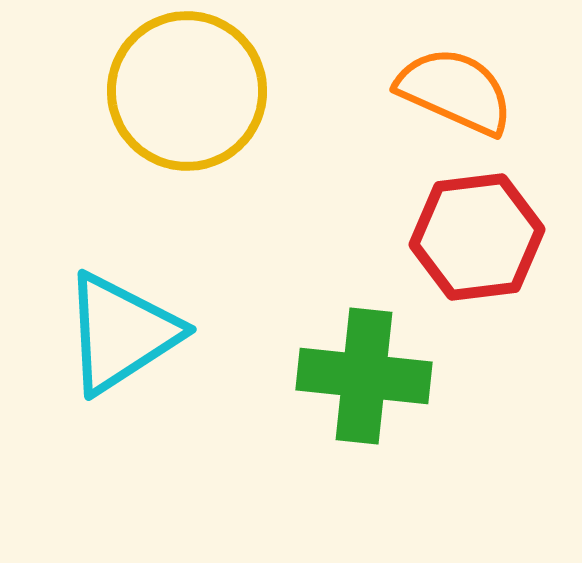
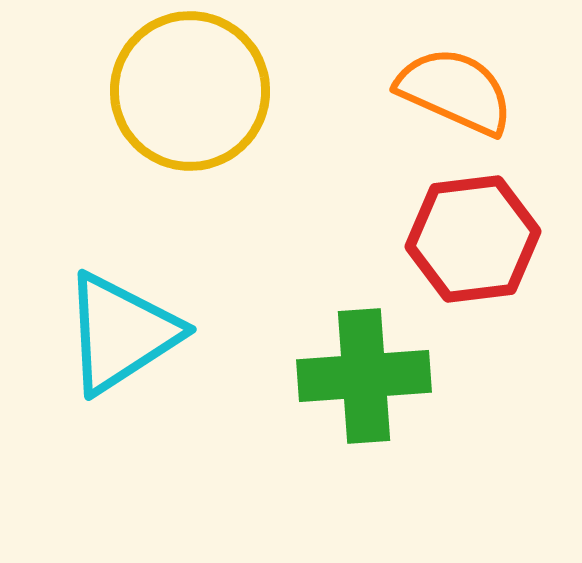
yellow circle: moved 3 px right
red hexagon: moved 4 px left, 2 px down
green cross: rotated 10 degrees counterclockwise
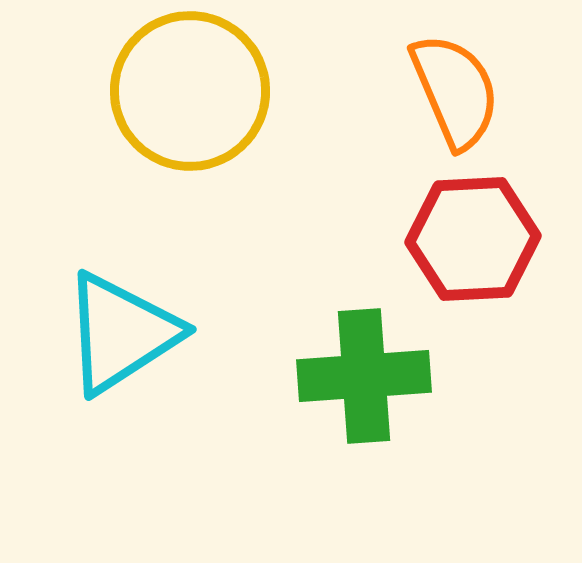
orange semicircle: rotated 43 degrees clockwise
red hexagon: rotated 4 degrees clockwise
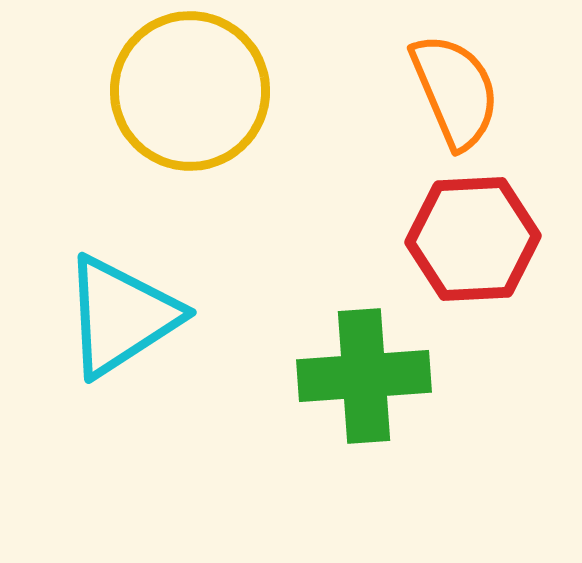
cyan triangle: moved 17 px up
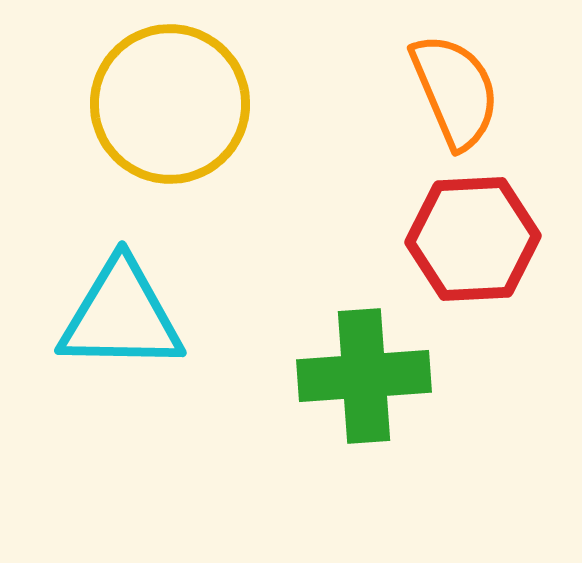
yellow circle: moved 20 px left, 13 px down
cyan triangle: rotated 34 degrees clockwise
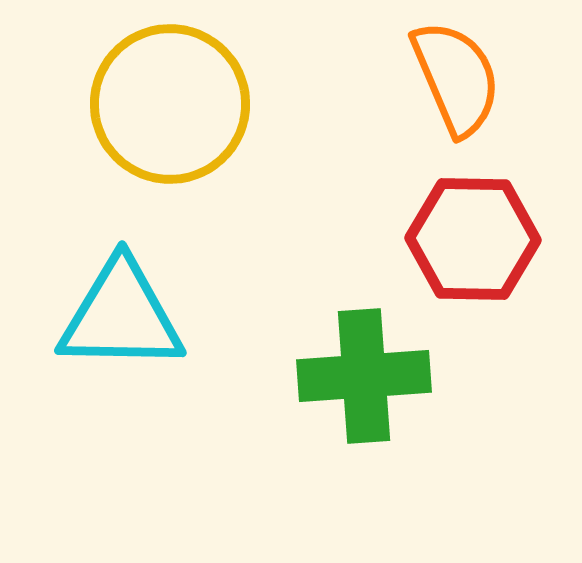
orange semicircle: moved 1 px right, 13 px up
red hexagon: rotated 4 degrees clockwise
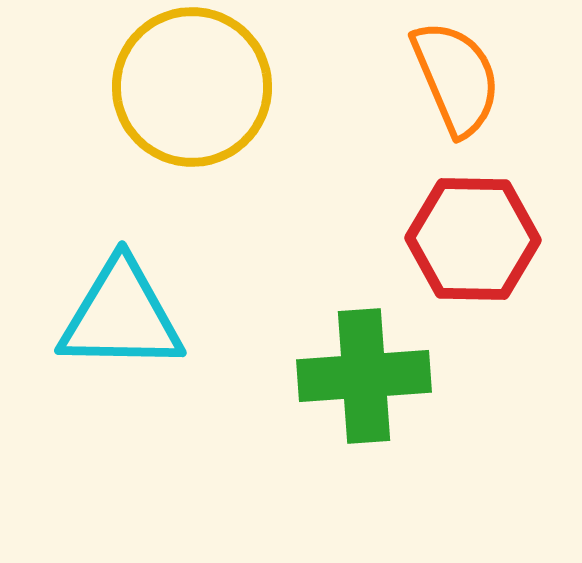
yellow circle: moved 22 px right, 17 px up
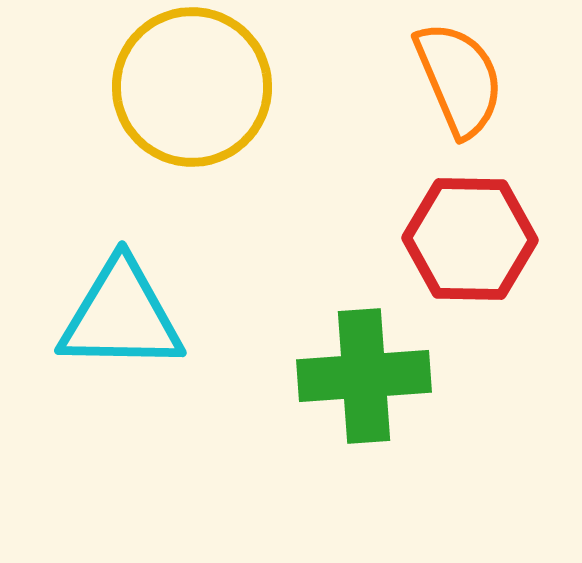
orange semicircle: moved 3 px right, 1 px down
red hexagon: moved 3 px left
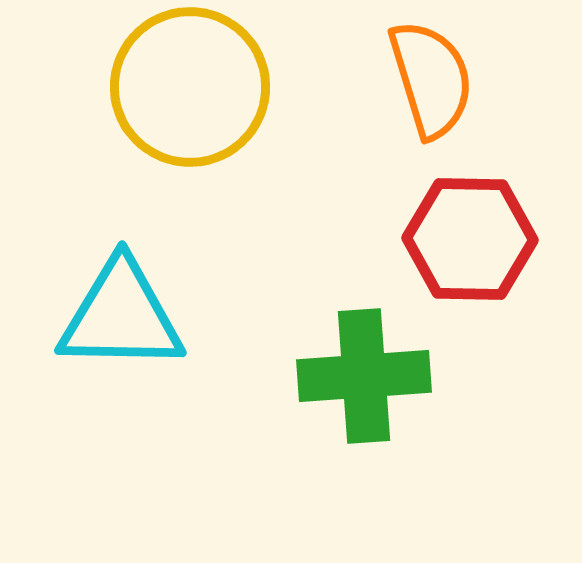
orange semicircle: moved 28 px left; rotated 6 degrees clockwise
yellow circle: moved 2 px left
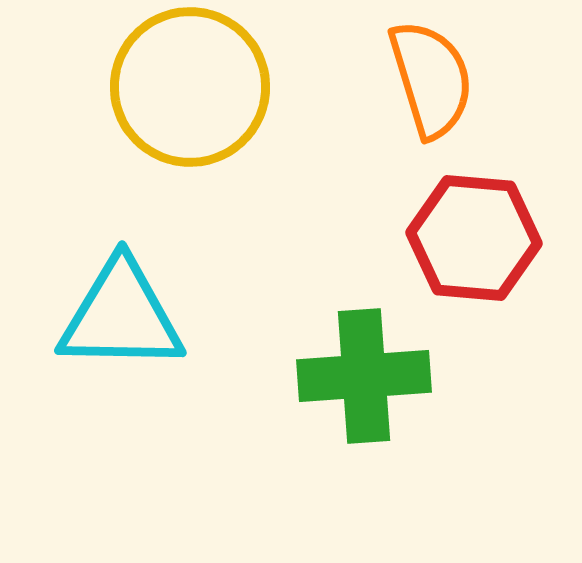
red hexagon: moved 4 px right, 1 px up; rotated 4 degrees clockwise
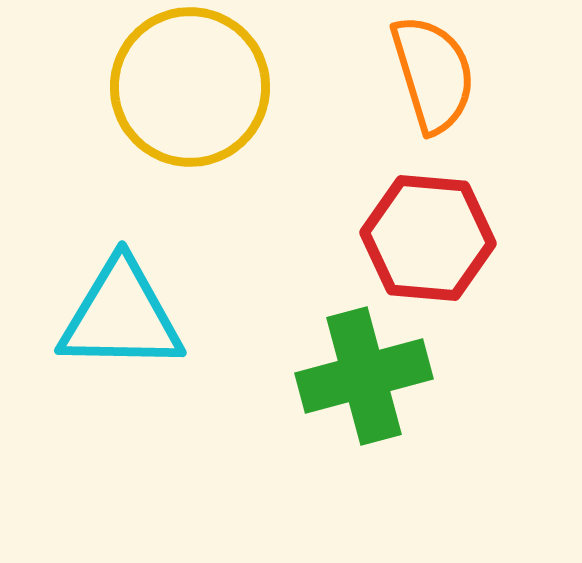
orange semicircle: moved 2 px right, 5 px up
red hexagon: moved 46 px left
green cross: rotated 11 degrees counterclockwise
